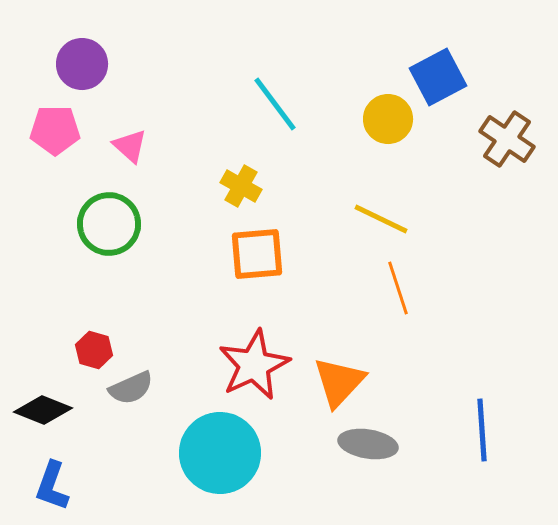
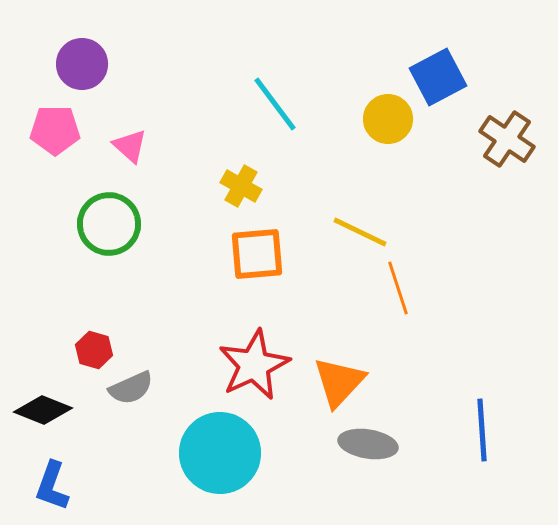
yellow line: moved 21 px left, 13 px down
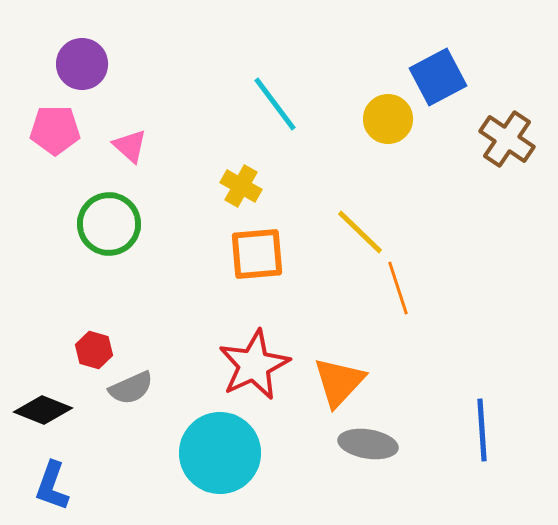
yellow line: rotated 18 degrees clockwise
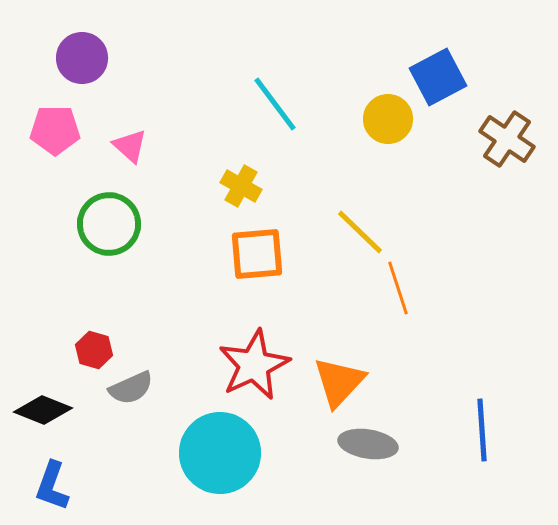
purple circle: moved 6 px up
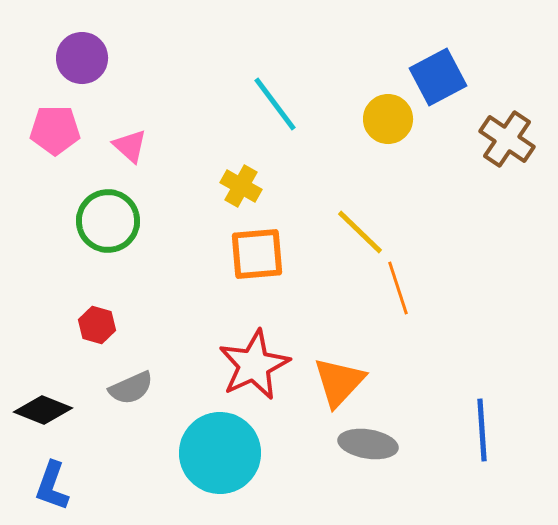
green circle: moved 1 px left, 3 px up
red hexagon: moved 3 px right, 25 px up
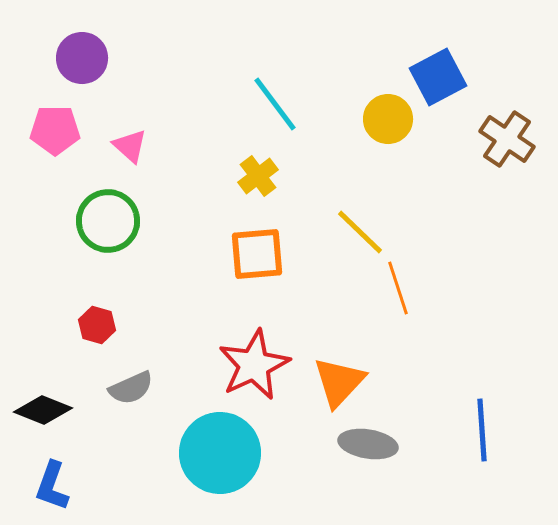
yellow cross: moved 17 px right, 10 px up; rotated 24 degrees clockwise
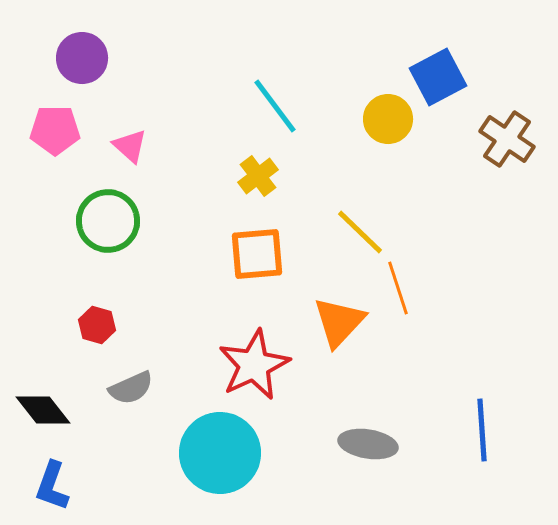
cyan line: moved 2 px down
orange triangle: moved 60 px up
black diamond: rotated 30 degrees clockwise
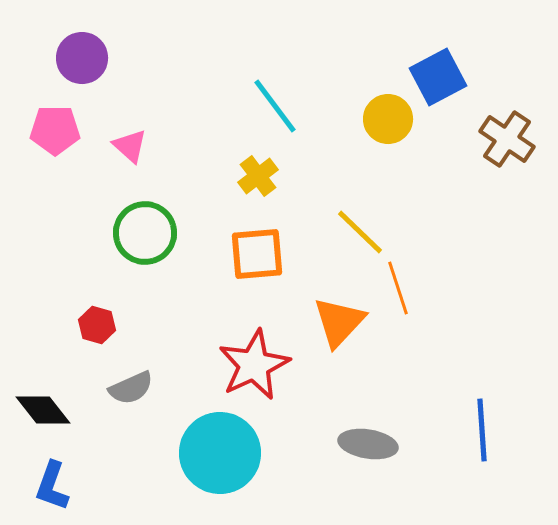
green circle: moved 37 px right, 12 px down
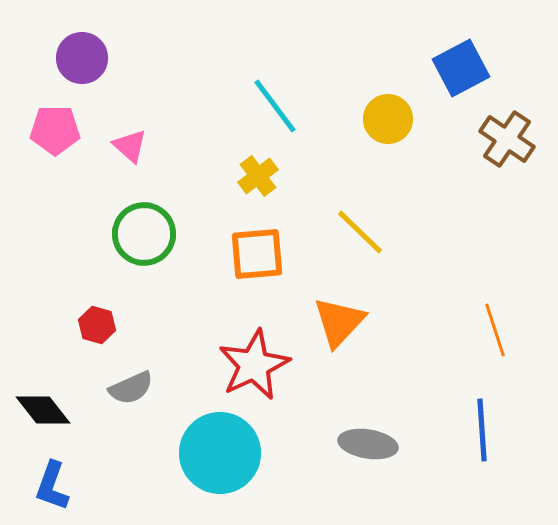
blue square: moved 23 px right, 9 px up
green circle: moved 1 px left, 1 px down
orange line: moved 97 px right, 42 px down
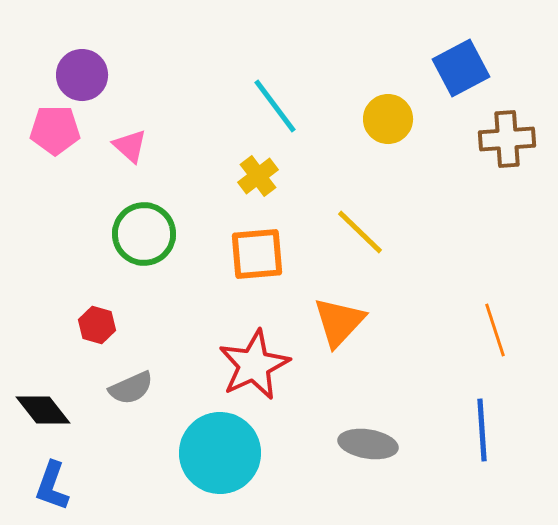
purple circle: moved 17 px down
brown cross: rotated 38 degrees counterclockwise
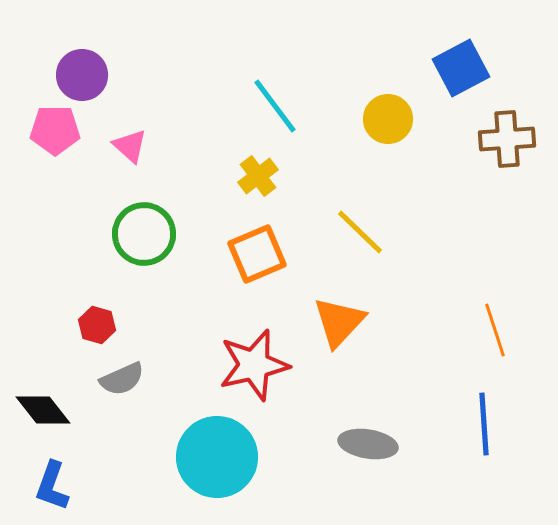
orange square: rotated 18 degrees counterclockwise
red star: rotated 12 degrees clockwise
gray semicircle: moved 9 px left, 9 px up
blue line: moved 2 px right, 6 px up
cyan circle: moved 3 px left, 4 px down
